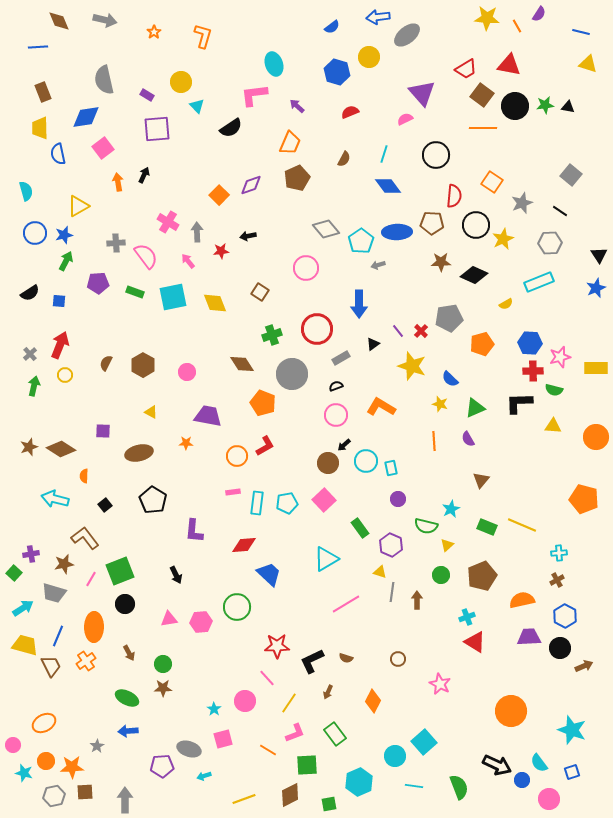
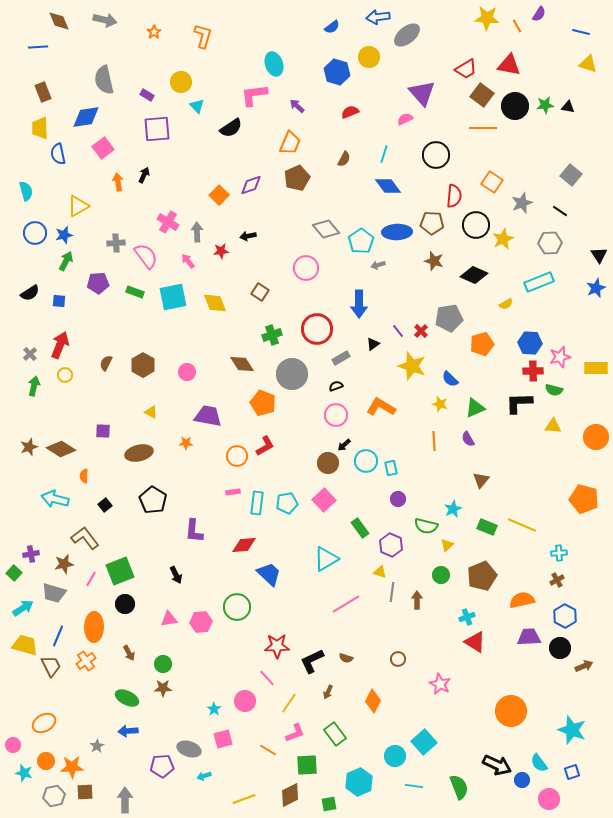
brown star at (441, 262): moved 7 px left, 1 px up; rotated 18 degrees clockwise
cyan star at (451, 509): moved 2 px right
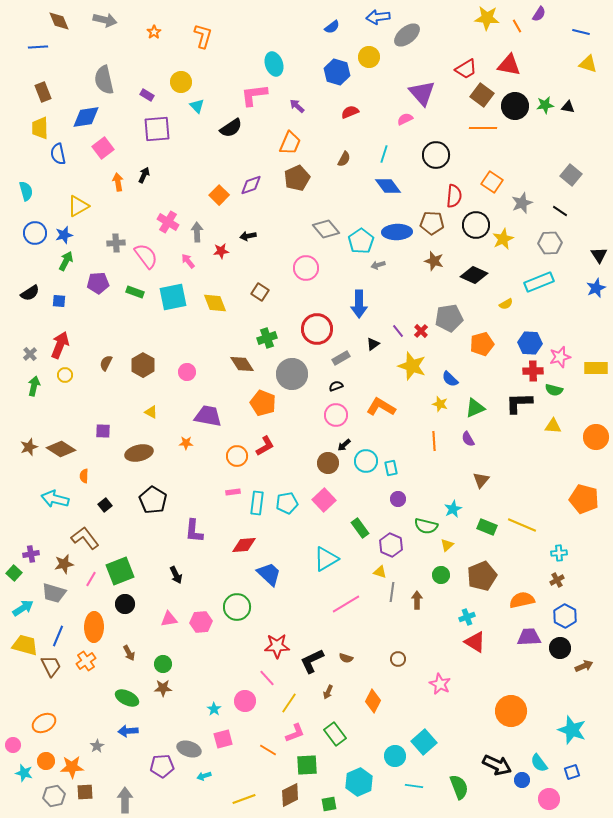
green cross at (272, 335): moved 5 px left, 3 px down
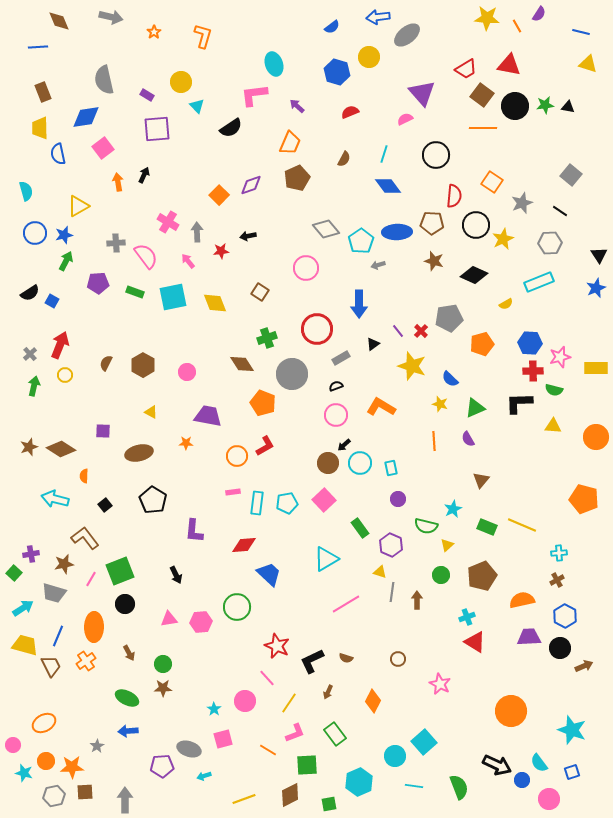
gray arrow at (105, 20): moved 6 px right, 3 px up
blue square at (59, 301): moved 7 px left; rotated 24 degrees clockwise
cyan circle at (366, 461): moved 6 px left, 2 px down
red star at (277, 646): rotated 25 degrees clockwise
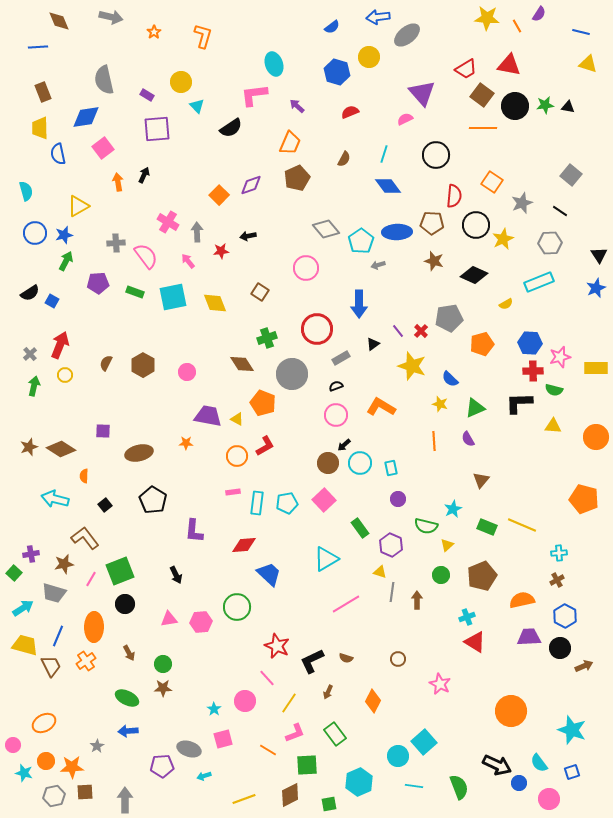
yellow triangle at (151, 412): moved 86 px right, 7 px down
cyan circle at (395, 756): moved 3 px right
blue circle at (522, 780): moved 3 px left, 3 px down
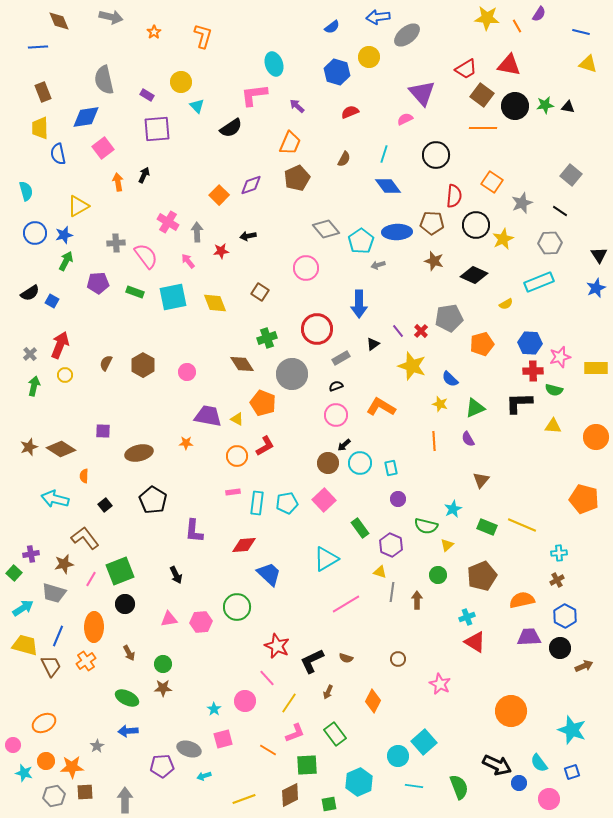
green circle at (441, 575): moved 3 px left
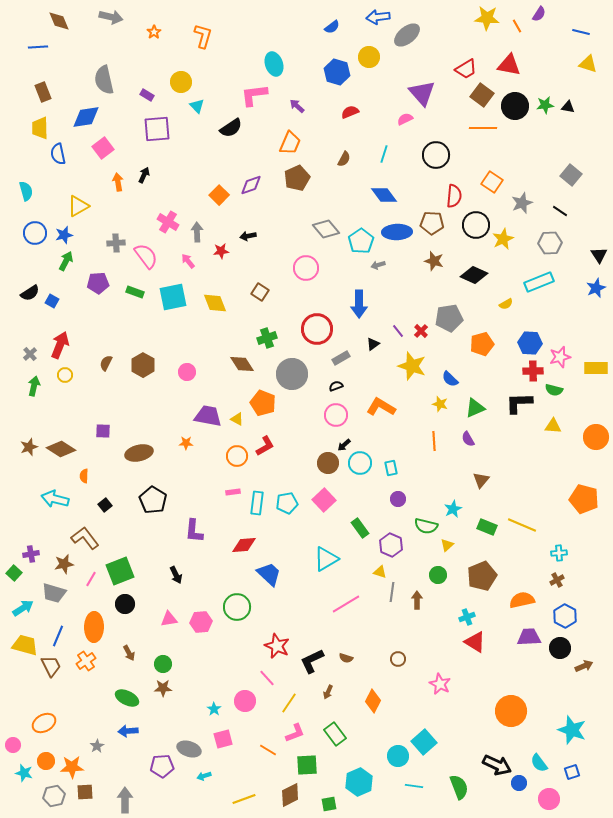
blue diamond at (388, 186): moved 4 px left, 9 px down
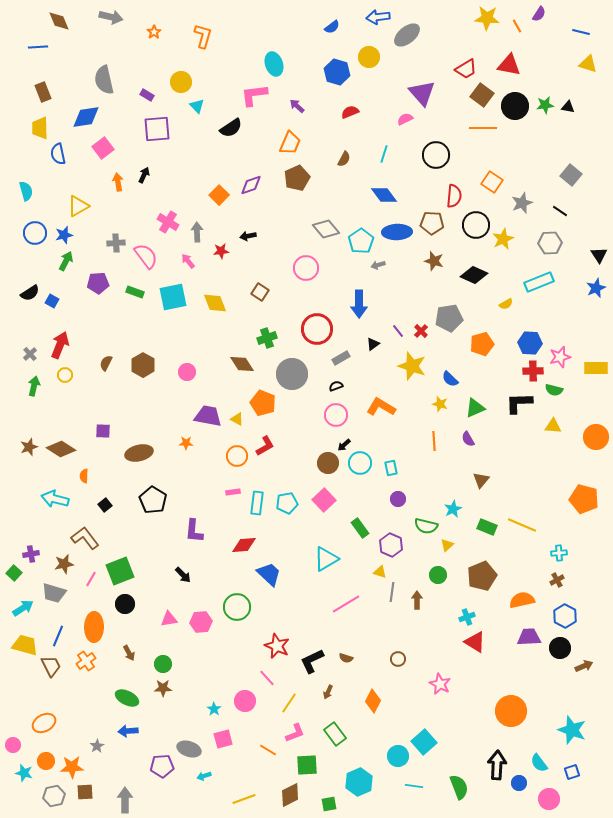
black arrow at (176, 575): moved 7 px right; rotated 18 degrees counterclockwise
black arrow at (497, 765): rotated 112 degrees counterclockwise
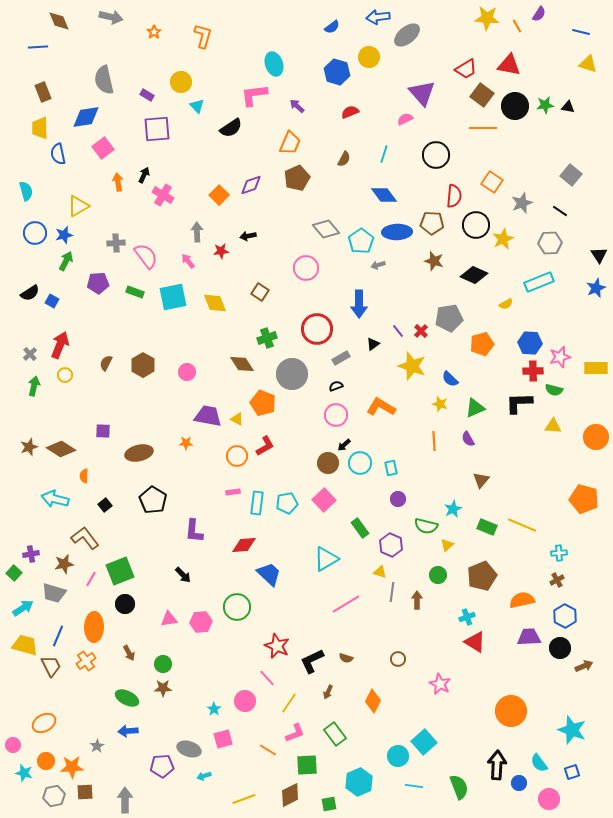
pink cross at (168, 222): moved 5 px left, 27 px up
